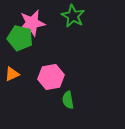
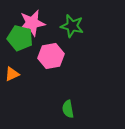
green star: moved 1 px left, 10 px down; rotated 15 degrees counterclockwise
pink hexagon: moved 21 px up
green semicircle: moved 9 px down
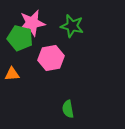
pink hexagon: moved 2 px down
orange triangle: rotated 21 degrees clockwise
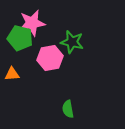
green star: moved 16 px down
pink hexagon: moved 1 px left
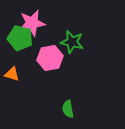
orange triangle: rotated 21 degrees clockwise
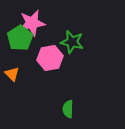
green pentagon: rotated 25 degrees clockwise
orange triangle: rotated 28 degrees clockwise
green semicircle: rotated 12 degrees clockwise
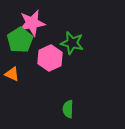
green pentagon: moved 2 px down
green star: moved 1 px down
pink hexagon: rotated 15 degrees counterclockwise
orange triangle: rotated 21 degrees counterclockwise
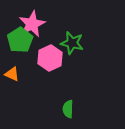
pink star: moved 1 px down; rotated 16 degrees counterclockwise
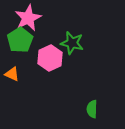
pink star: moved 4 px left, 6 px up
green semicircle: moved 24 px right
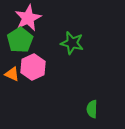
pink hexagon: moved 17 px left, 9 px down
